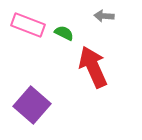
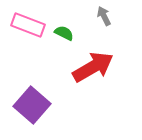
gray arrow: rotated 60 degrees clockwise
red arrow: rotated 84 degrees clockwise
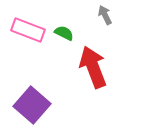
gray arrow: moved 1 px right, 1 px up
pink rectangle: moved 5 px down
red arrow: rotated 81 degrees counterclockwise
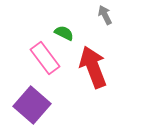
pink rectangle: moved 17 px right, 28 px down; rotated 32 degrees clockwise
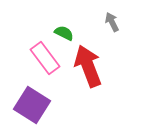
gray arrow: moved 7 px right, 7 px down
red arrow: moved 5 px left, 1 px up
purple square: rotated 9 degrees counterclockwise
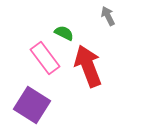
gray arrow: moved 4 px left, 6 px up
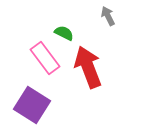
red arrow: moved 1 px down
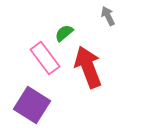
green semicircle: rotated 66 degrees counterclockwise
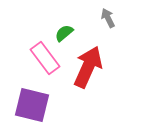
gray arrow: moved 2 px down
red arrow: rotated 45 degrees clockwise
purple square: rotated 18 degrees counterclockwise
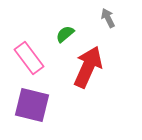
green semicircle: moved 1 px right, 1 px down
pink rectangle: moved 16 px left
